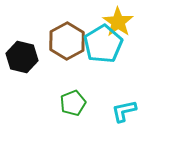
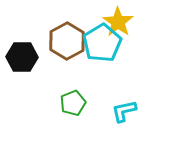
cyan pentagon: moved 1 px left, 1 px up
black hexagon: rotated 12 degrees counterclockwise
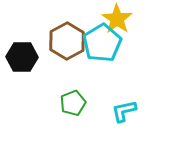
yellow star: moved 1 px left, 3 px up
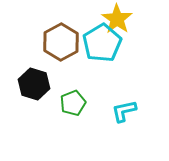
brown hexagon: moved 6 px left, 1 px down
black hexagon: moved 12 px right, 27 px down; rotated 16 degrees clockwise
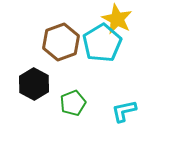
yellow star: rotated 8 degrees counterclockwise
brown hexagon: rotated 9 degrees clockwise
black hexagon: rotated 12 degrees clockwise
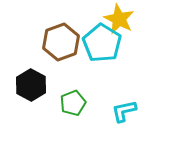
yellow star: moved 2 px right
cyan pentagon: rotated 9 degrees counterclockwise
black hexagon: moved 3 px left, 1 px down
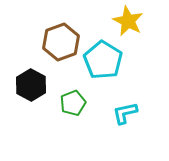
yellow star: moved 9 px right, 2 px down
cyan pentagon: moved 1 px right, 17 px down
cyan L-shape: moved 1 px right, 2 px down
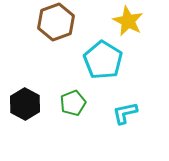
brown hexagon: moved 5 px left, 20 px up
black hexagon: moved 6 px left, 19 px down
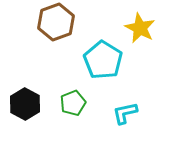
yellow star: moved 12 px right, 7 px down
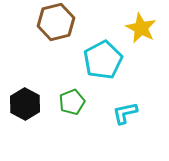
brown hexagon: rotated 6 degrees clockwise
yellow star: moved 1 px right
cyan pentagon: rotated 12 degrees clockwise
green pentagon: moved 1 px left, 1 px up
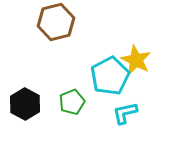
yellow star: moved 5 px left, 32 px down
cyan pentagon: moved 7 px right, 16 px down
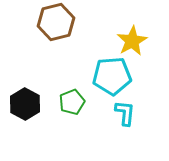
yellow star: moved 4 px left, 19 px up; rotated 16 degrees clockwise
cyan pentagon: moved 2 px right; rotated 24 degrees clockwise
cyan L-shape: rotated 108 degrees clockwise
